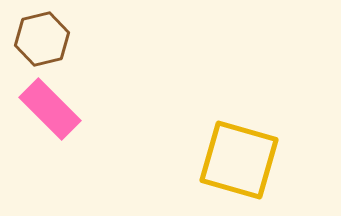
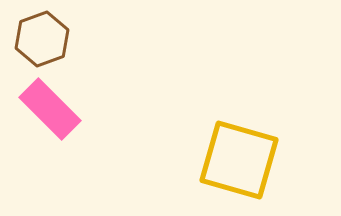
brown hexagon: rotated 6 degrees counterclockwise
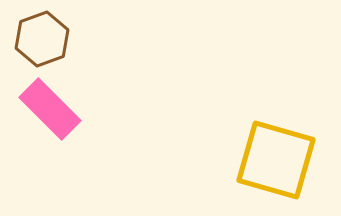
yellow square: moved 37 px right
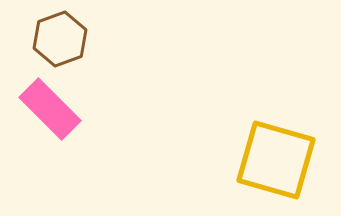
brown hexagon: moved 18 px right
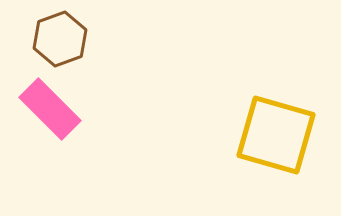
yellow square: moved 25 px up
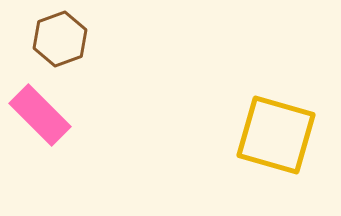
pink rectangle: moved 10 px left, 6 px down
